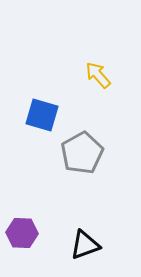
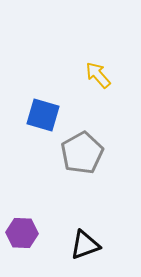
blue square: moved 1 px right
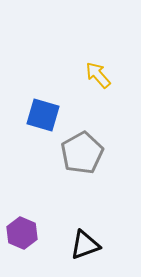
purple hexagon: rotated 20 degrees clockwise
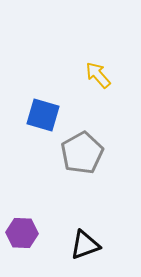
purple hexagon: rotated 20 degrees counterclockwise
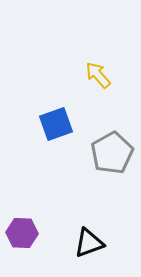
blue square: moved 13 px right, 9 px down; rotated 36 degrees counterclockwise
gray pentagon: moved 30 px right
black triangle: moved 4 px right, 2 px up
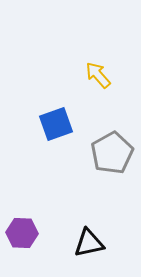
black triangle: rotated 8 degrees clockwise
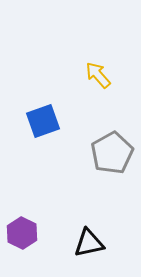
blue square: moved 13 px left, 3 px up
purple hexagon: rotated 24 degrees clockwise
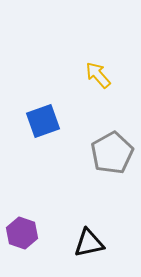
purple hexagon: rotated 8 degrees counterclockwise
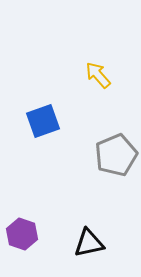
gray pentagon: moved 4 px right, 2 px down; rotated 6 degrees clockwise
purple hexagon: moved 1 px down
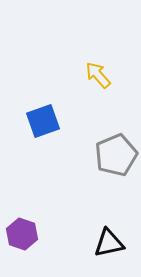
black triangle: moved 20 px right
